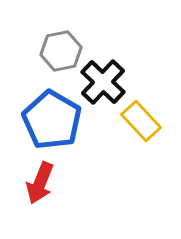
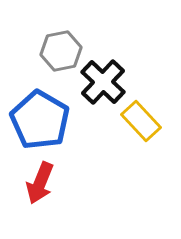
blue pentagon: moved 12 px left
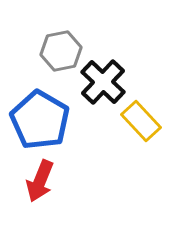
red arrow: moved 2 px up
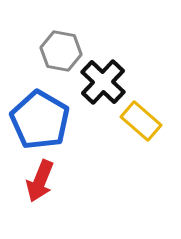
gray hexagon: rotated 21 degrees clockwise
yellow rectangle: rotated 6 degrees counterclockwise
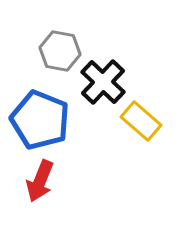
gray hexagon: moved 1 px left
blue pentagon: rotated 8 degrees counterclockwise
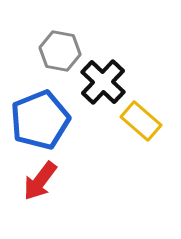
blue pentagon: rotated 28 degrees clockwise
red arrow: rotated 15 degrees clockwise
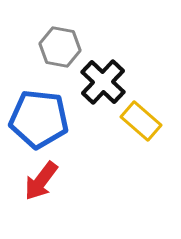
gray hexagon: moved 4 px up
blue pentagon: moved 1 px left, 1 px up; rotated 28 degrees clockwise
red arrow: moved 1 px right
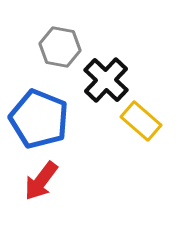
black cross: moved 3 px right, 2 px up
blue pentagon: rotated 16 degrees clockwise
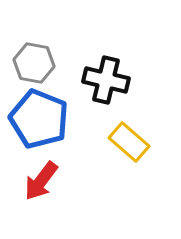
gray hexagon: moved 26 px left, 16 px down
black cross: rotated 30 degrees counterclockwise
yellow rectangle: moved 12 px left, 21 px down
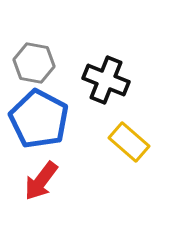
black cross: rotated 9 degrees clockwise
blue pentagon: rotated 6 degrees clockwise
